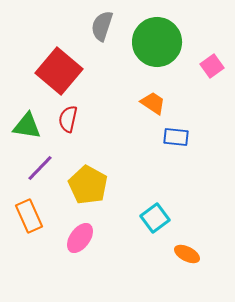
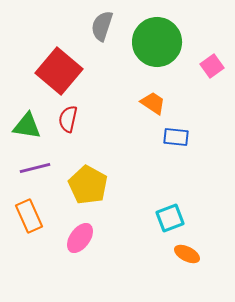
purple line: moved 5 px left; rotated 32 degrees clockwise
cyan square: moved 15 px right; rotated 16 degrees clockwise
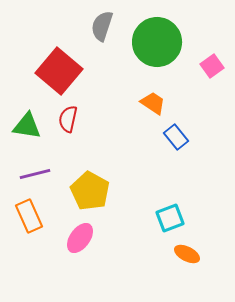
blue rectangle: rotated 45 degrees clockwise
purple line: moved 6 px down
yellow pentagon: moved 2 px right, 6 px down
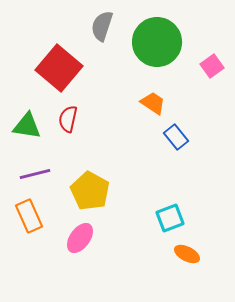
red square: moved 3 px up
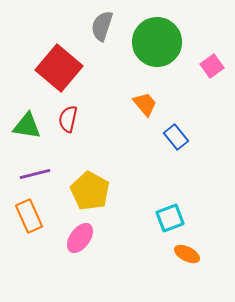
orange trapezoid: moved 8 px left, 1 px down; rotated 16 degrees clockwise
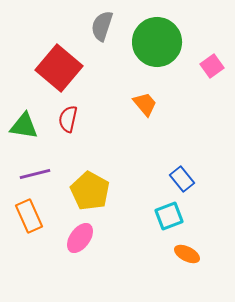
green triangle: moved 3 px left
blue rectangle: moved 6 px right, 42 px down
cyan square: moved 1 px left, 2 px up
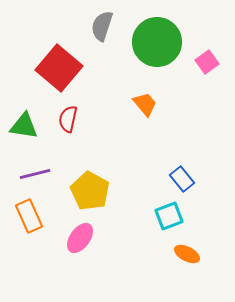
pink square: moved 5 px left, 4 px up
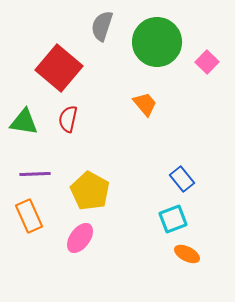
pink square: rotated 10 degrees counterclockwise
green triangle: moved 4 px up
purple line: rotated 12 degrees clockwise
cyan square: moved 4 px right, 3 px down
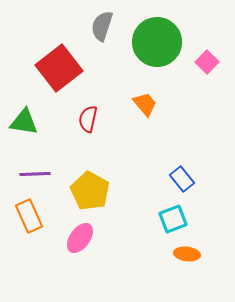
red square: rotated 12 degrees clockwise
red semicircle: moved 20 px right
orange ellipse: rotated 20 degrees counterclockwise
